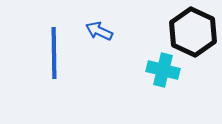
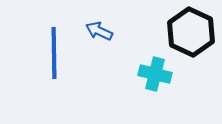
black hexagon: moved 2 px left
cyan cross: moved 8 px left, 4 px down
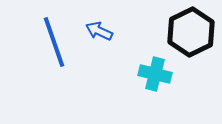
black hexagon: rotated 9 degrees clockwise
blue line: moved 11 px up; rotated 18 degrees counterclockwise
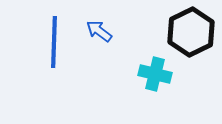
blue arrow: rotated 12 degrees clockwise
blue line: rotated 21 degrees clockwise
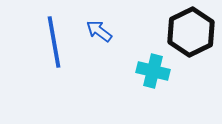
blue line: rotated 12 degrees counterclockwise
cyan cross: moved 2 px left, 3 px up
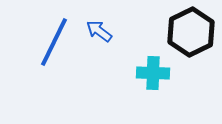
blue line: rotated 36 degrees clockwise
cyan cross: moved 2 px down; rotated 12 degrees counterclockwise
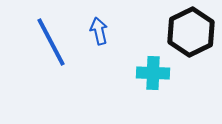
blue arrow: rotated 40 degrees clockwise
blue line: moved 3 px left; rotated 54 degrees counterclockwise
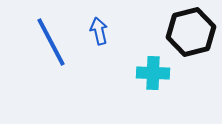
black hexagon: rotated 12 degrees clockwise
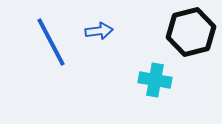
blue arrow: rotated 96 degrees clockwise
cyan cross: moved 2 px right, 7 px down; rotated 8 degrees clockwise
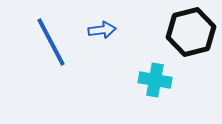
blue arrow: moved 3 px right, 1 px up
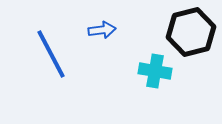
blue line: moved 12 px down
cyan cross: moved 9 px up
